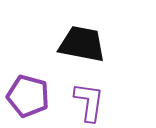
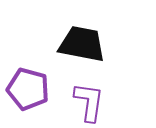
purple pentagon: moved 7 px up
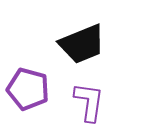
black trapezoid: rotated 147 degrees clockwise
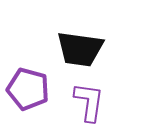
black trapezoid: moved 2 px left, 5 px down; rotated 30 degrees clockwise
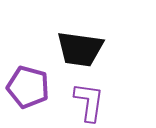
purple pentagon: moved 2 px up
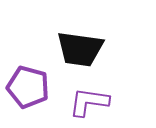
purple L-shape: rotated 90 degrees counterclockwise
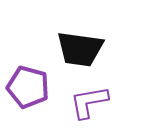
purple L-shape: rotated 18 degrees counterclockwise
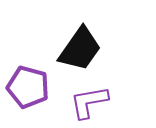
black trapezoid: rotated 63 degrees counterclockwise
